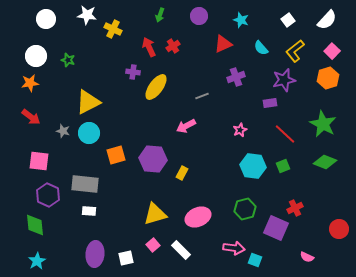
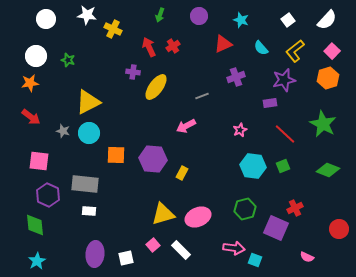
orange square at (116, 155): rotated 18 degrees clockwise
green diamond at (325, 162): moved 3 px right, 8 px down
yellow triangle at (155, 214): moved 8 px right
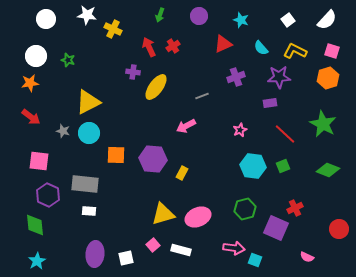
yellow L-shape at (295, 51): rotated 65 degrees clockwise
pink square at (332, 51): rotated 28 degrees counterclockwise
purple star at (284, 80): moved 5 px left, 3 px up; rotated 10 degrees clockwise
white rectangle at (181, 250): rotated 30 degrees counterclockwise
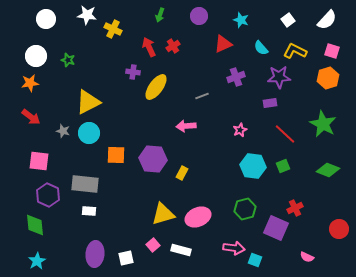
pink arrow at (186, 126): rotated 24 degrees clockwise
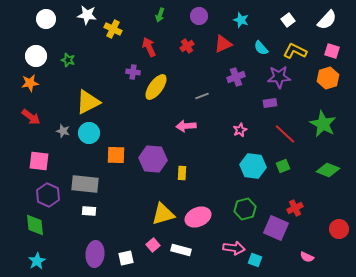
red cross at (173, 46): moved 14 px right
yellow rectangle at (182, 173): rotated 24 degrees counterclockwise
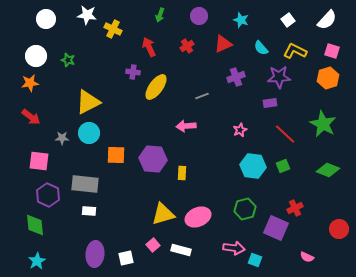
gray star at (63, 131): moved 1 px left, 7 px down; rotated 16 degrees counterclockwise
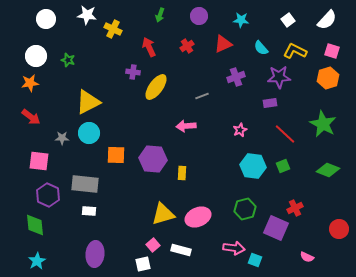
cyan star at (241, 20): rotated 14 degrees counterclockwise
white square at (126, 258): moved 17 px right, 6 px down
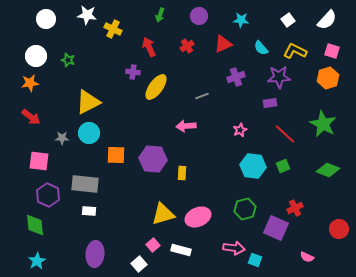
white square at (143, 264): moved 4 px left; rotated 28 degrees counterclockwise
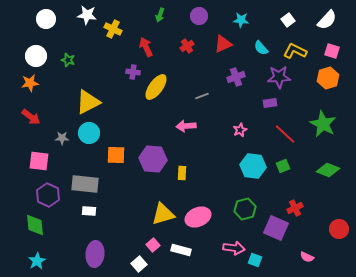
red arrow at (149, 47): moved 3 px left
